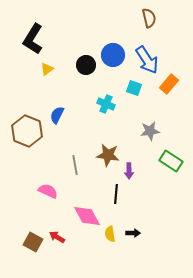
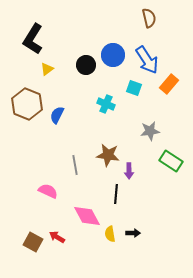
brown hexagon: moved 27 px up
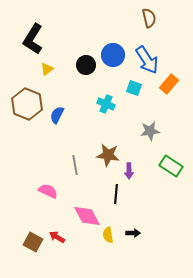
green rectangle: moved 5 px down
yellow semicircle: moved 2 px left, 1 px down
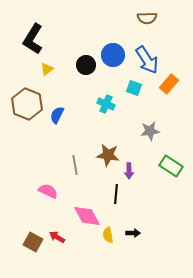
brown semicircle: moved 2 px left; rotated 102 degrees clockwise
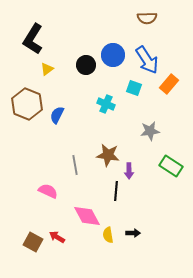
black line: moved 3 px up
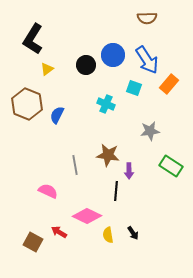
pink diamond: rotated 36 degrees counterclockwise
black arrow: rotated 56 degrees clockwise
red arrow: moved 2 px right, 5 px up
